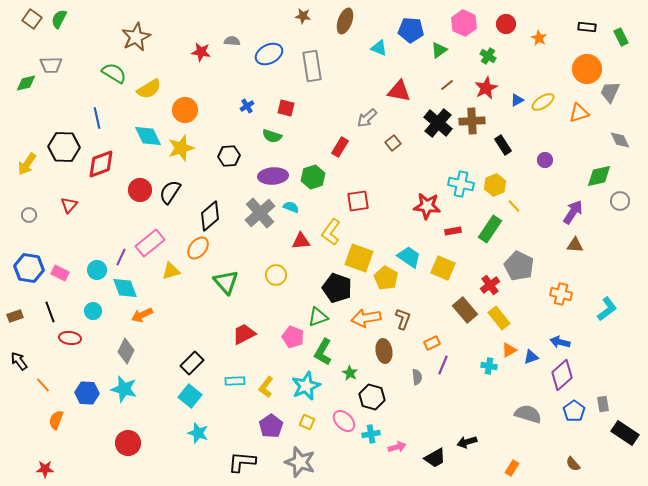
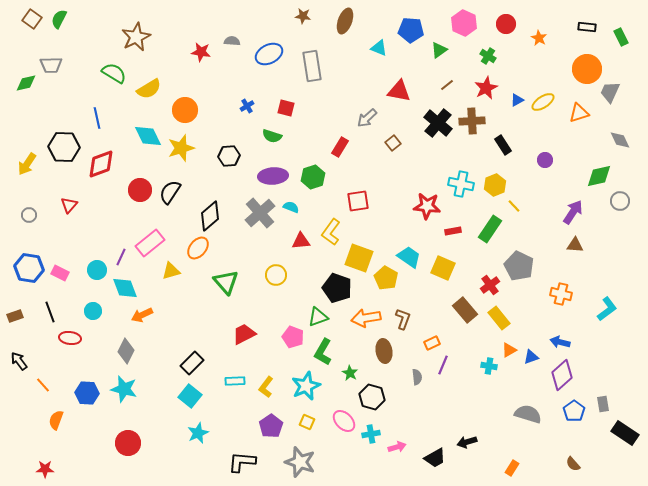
cyan star at (198, 433): rotated 30 degrees clockwise
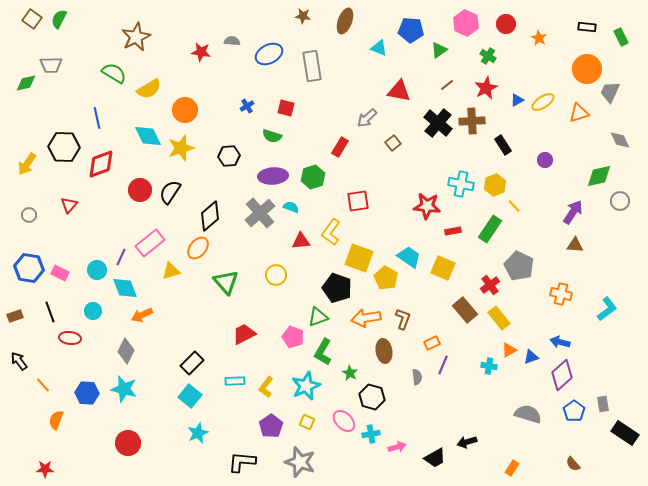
pink hexagon at (464, 23): moved 2 px right
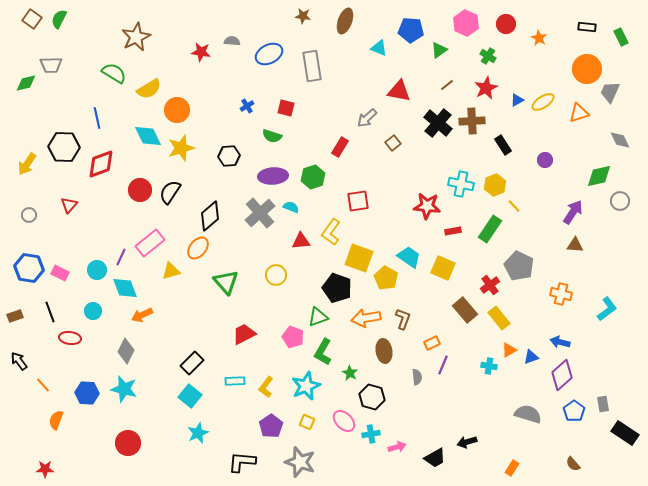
orange circle at (185, 110): moved 8 px left
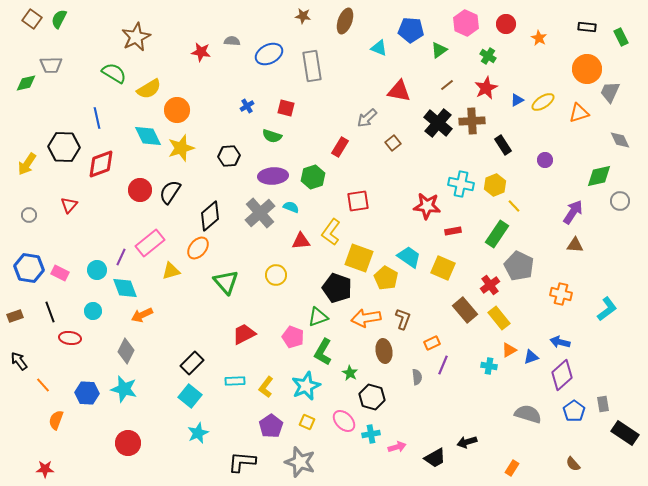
green rectangle at (490, 229): moved 7 px right, 5 px down
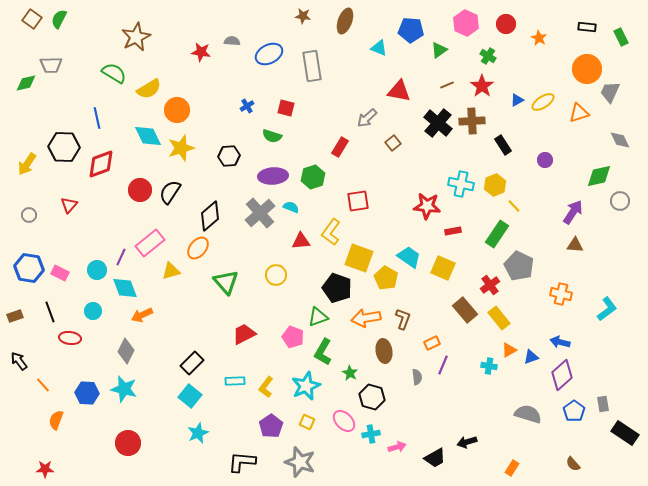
brown line at (447, 85): rotated 16 degrees clockwise
red star at (486, 88): moved 4 px left, 2 px up; rotated 10 degrees counterclockwise
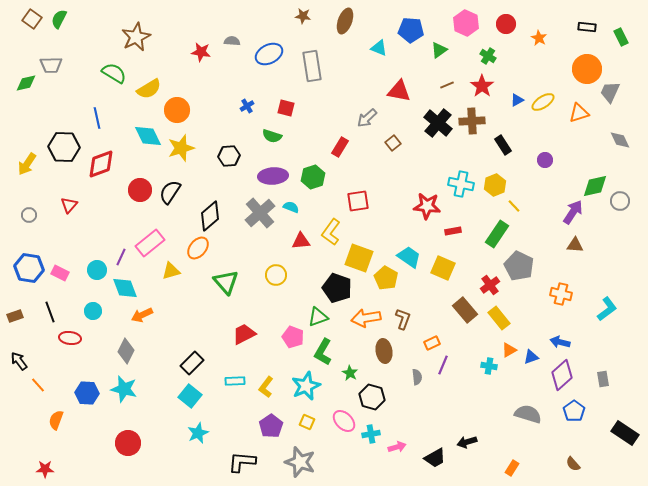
green diamond at (599, 176): moved 4 px left, 10 px down
orange line at (43, 385): moved 5 px left
gray rectangle at (603, 404): moved 25 px up
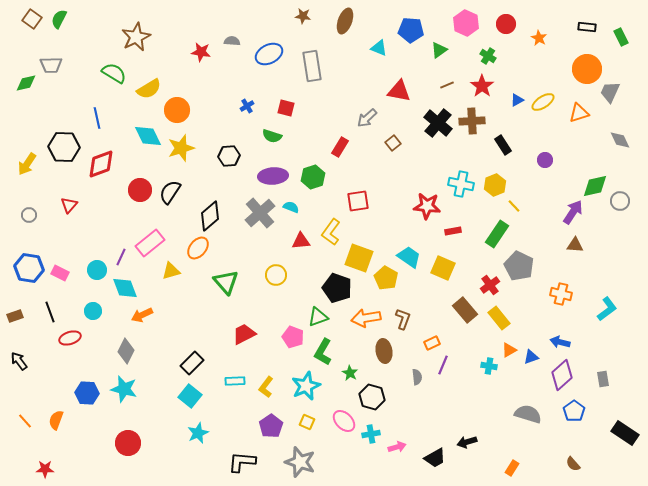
red ellipse at (70, 338): rotated 25 degrees counterclockwise
orange line at (38, 385): moved 13 px left, 36 px down
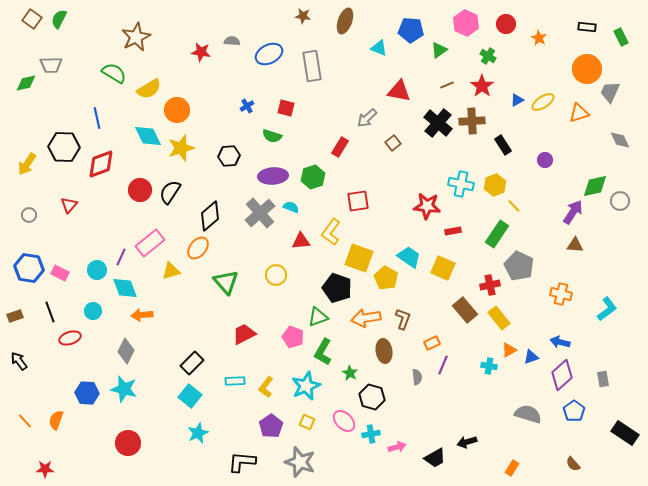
red cross at (490, 285): rotated 24 degrees clockwise
orange arrow at (142, 315): rotated 20 degrees clockwise
